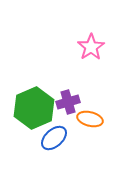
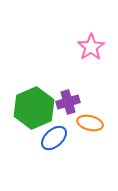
orange ellipse: moved 4 px down
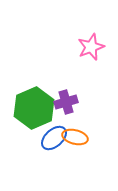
pink star: rotated 12 degrees clockwise
purple cross: moved 2 px left
orange ellipse: moved 15 px left, 14 px down
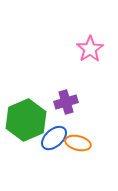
pink star: moved 1 px left, 2 px down; rotated 12 degrees counterclockwise
green hexagon: moved 8 px left, 12 px down
orange ellipse: moved 3 px right, 6 px down
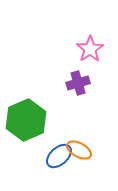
purple cross: moved 12 px right, 19 px up
blue ellipse: moved 5 px right, 18 px down
orange ellipse: moved 1 px right, 7 px down; rotated 15 degrees clockwise
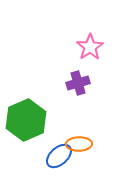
pink star: moved 2 px up
orange ellipse: moved 6 px up; rotated 30 degrees counterclockwise
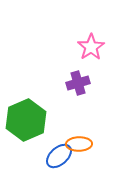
pink star: moved 1 px right
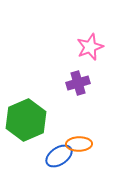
pink star: moved 1 px left; rotated 12 degrees clockwise
blue ellipse: rotated 8 degrees clockwise
